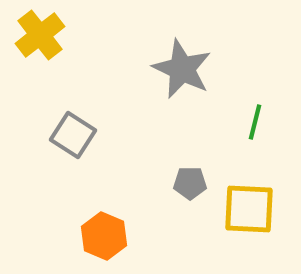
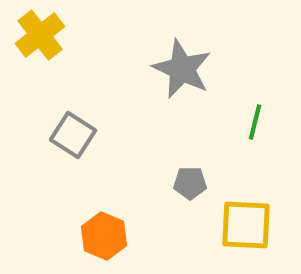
yellow square: moved 3 px left, 16 px down
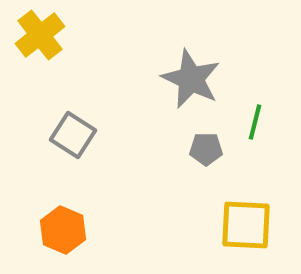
gray star: moved 9 px right, 10 px down
gray pentagon: moved 16 px right, 34 px up
orange hexagon: moved 41 px left, 6 px up
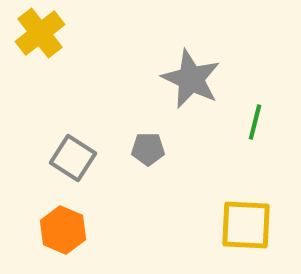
yellow cross: moved 2 px up
gray square: moved 23 px down
gray pentagon: moved 58 px left
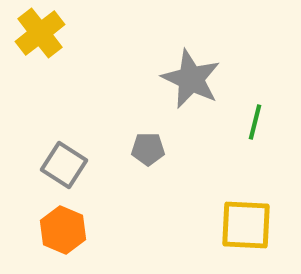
gray square: moved 9 px left, 7 px down
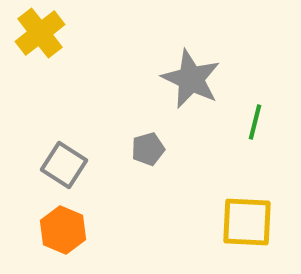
gray pentagon: rotated 16 degrees counterclockwise
yellow square: moved 1 px right, 3 px up
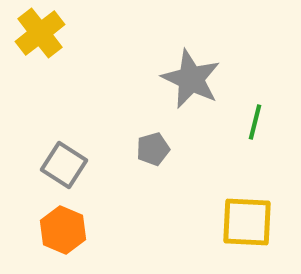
gray pentagon: moved 5 px right
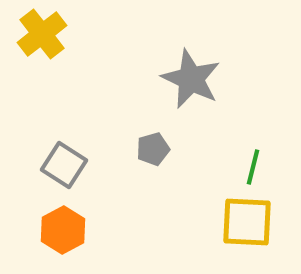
yellow cross: moved 2 px right, 1 px down
green line: moved 2 px left, 45 px down
orange hexagon: rotated 9 degrees clockwise
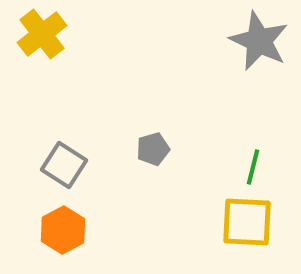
gray star: moved 68 px right, 38 px up
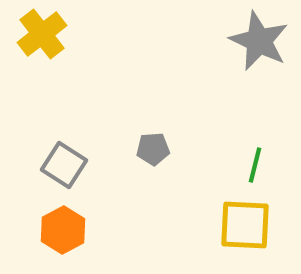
gray pentagon: rotated 12 degrees clockwise
green line: moved 2 px right, 2 px up
yellow square: moved 2 px left, 3 px down
